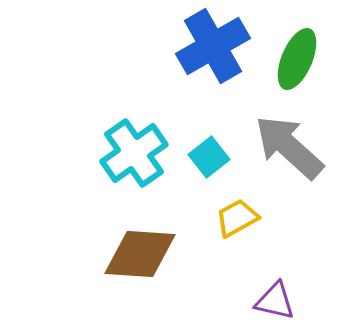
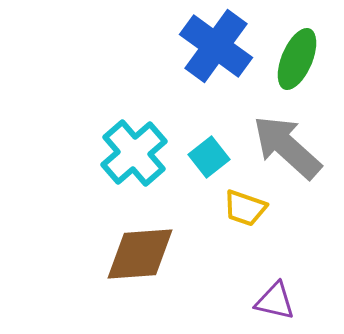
blue cross: moved 3 px right; rotated 24 degrees counterclockwise
gray arrow: moved 2 px left
cyan cross: rotated 6 degrees counterclockwise
yellow trapezoid: moved 8 px right, 10 px up; rotated 132 degrees counterclockwise
brown diamond: rotated 8 degrees counterclockwise
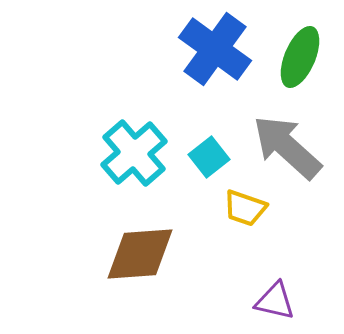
blue cross: moved 1 px left, 3 px down
green ellipse: moved 3 px right, 2 px up
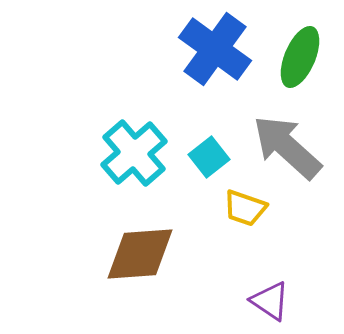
purple triangle: moved 5 px left; rotated 21 degrees clockwise
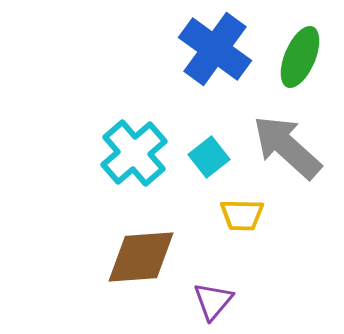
yellow trapezoid: moved 3 px left, 7 px down; rotated 18 degrees counterclockwise
brown diamond: moved 1 px right, 3 px down
purple triangle: moved 57 px left; rotated 36 degrees clockwise
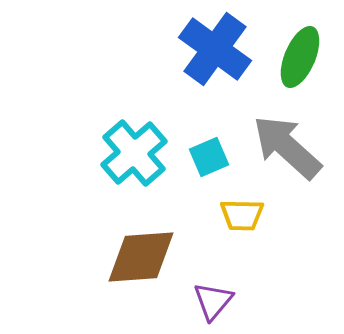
cyan square: rotated 15 degrees clockwise
